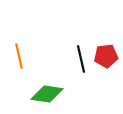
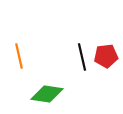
black line: moved 1 px right, 2 px up
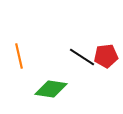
black line: rotated 44 degrees counterclockwise
green diamond: moved 4 px right, 5 px up
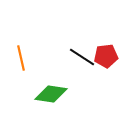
orange line: moved 2 px right, 2 px down
green diamond: moved 5 px down
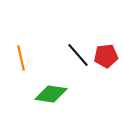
black line: moved 4 px left, 2 px up; rotated 16 degrees clockwise
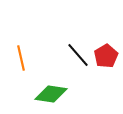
red pentagon: rotated 25 degrees counterclockwise
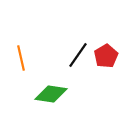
black line: rotated 76 degrees clockwise
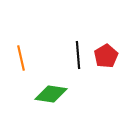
black line: rotated 40 degrees counterclockwise
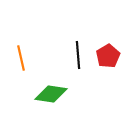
red pentagon: moved 2 px right
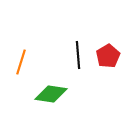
orange line: moved 4 px down; rotated 30 degrees clockwise
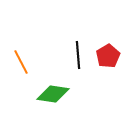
orange line: rotated 45 degrees counterclockwise
green diamond: moved 2 px right
